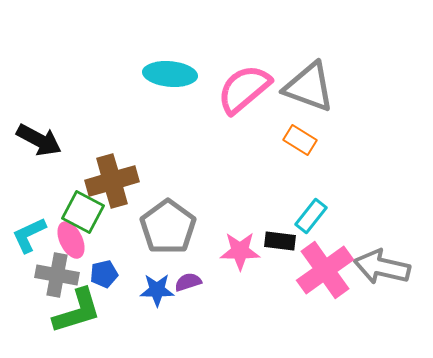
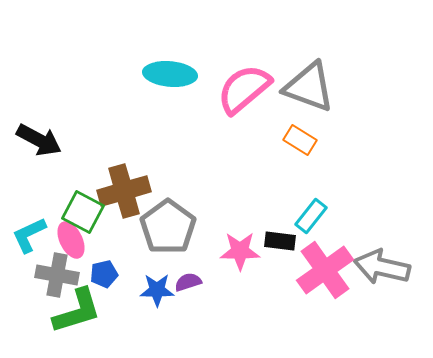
brown cross: moved 12 px right, 10 px down
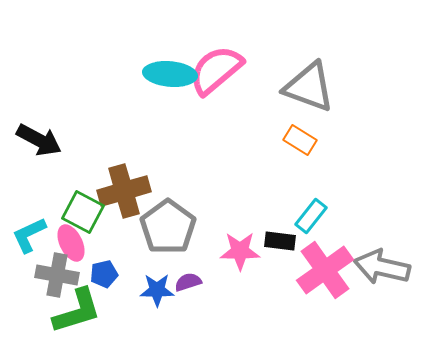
pink semicircle: moved 28 px left, 19 px up
pink ellipse: moved 3 px down
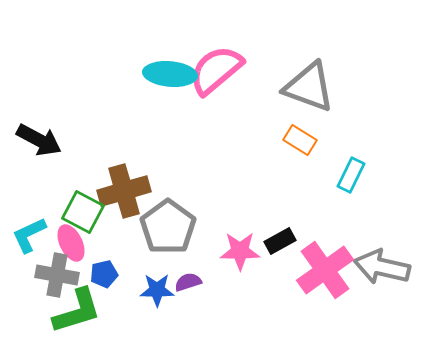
cyan rectangle: moved 40 px right, 41 px up; rotated 12 degrees counterclockwise
black rectangle: rotated 36 degrees counterclockwise
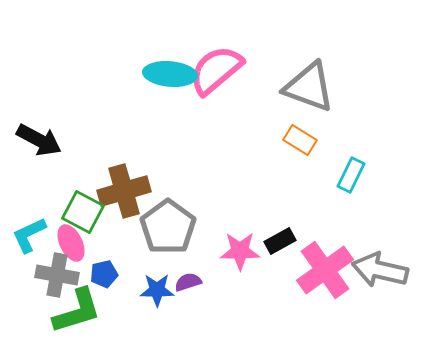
gray arrow: moved 2 px left, 3 px down
